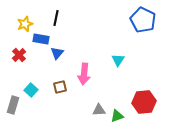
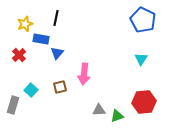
cyan triangle: moved 23 px right, 1 px up
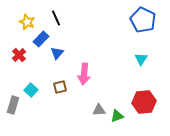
black line: rotated 35 degrees counterclockwise
yellow star: moved 2 px right, 2 px up; rotated 28 degrees counterclockwise
blue rectangle: rotated 56 degrees counterclockwise
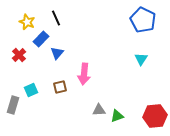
cyan square: rotated 24 degrees clockwise
red hexagon: moved 11 px right, 14 px down
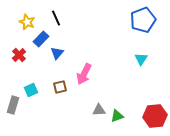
blue pentagon: rotated 25 degrees clockwise
pink arrow: rotated 20 degrees clockwise
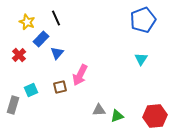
pink arrow: moved 4 px left, 1 px down
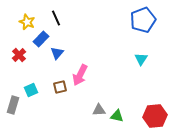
green triangle: rotated 32 degrees clockwise
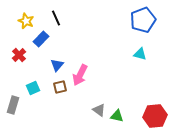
yellow star: moved 1 px left, 1 px up
blue triangle: moved 12 px down
cyan triangle: moved 1 px left, 5 px up; rotated 48 degrees counterclockwise
cyan square: moved 2 px right, 2 px up
gray triangle: rotated 40 degrees clockwise
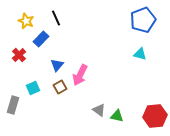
brown square: rotated 16 degrees counterclockwise
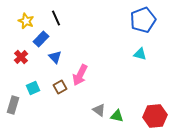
red cross: moved 2 px right, 2 px down
blue triangle: moved 2 px left, 8 px up; rotated 24 degrees counterclockwise
